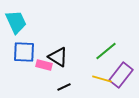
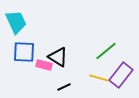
yellow line: moved 3 px left, 1 px up
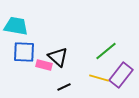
cyan trapezoid: moved 4 px down; rotated 55 degrees counterclockwise
black triangle: rotated 10 degrees clockwise
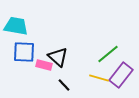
green line: moved 2 px right, 3 px down
black line: moved 2 px up; rotated 72 degrees clockwise
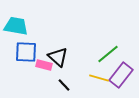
blue square: moved 2 px right
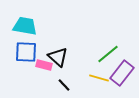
cyan trapezoid: moved 9 px right
purple rectangle: moved 1 px right, 2 px up
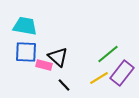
yellow line: rotated 48 degrees counterclockwise
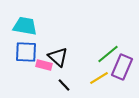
purple rectangle: moved 6 px up; rotated 15 degrees counterclockwise
